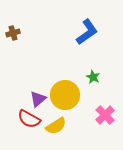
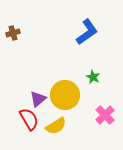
red semicircle: rotated 150 degrees counterclockwise
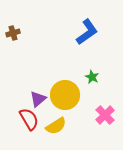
green star: moved 1 px left
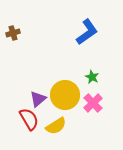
pink cross: moved 12 px left, 12 px up
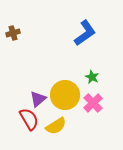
blue L-shape: moved 2 px left, 1 px down
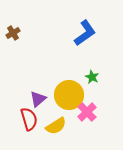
brown cross: rotated 16 degrees counterclockwise
yellow circle: moved 4 px right
pink cross: moved 6 px left, 9 px down
red semicircle: rotated 15 degrees clockwise
